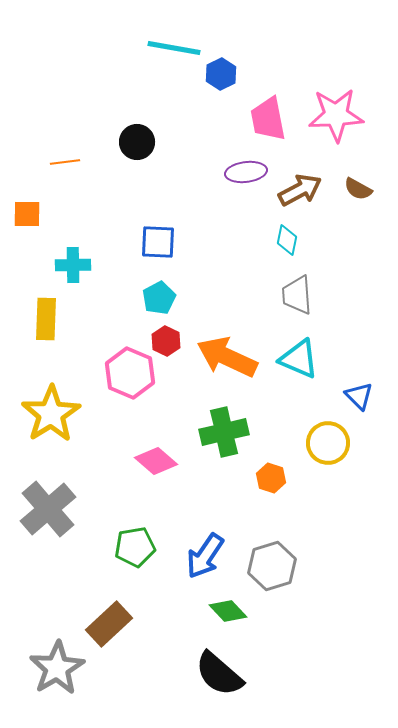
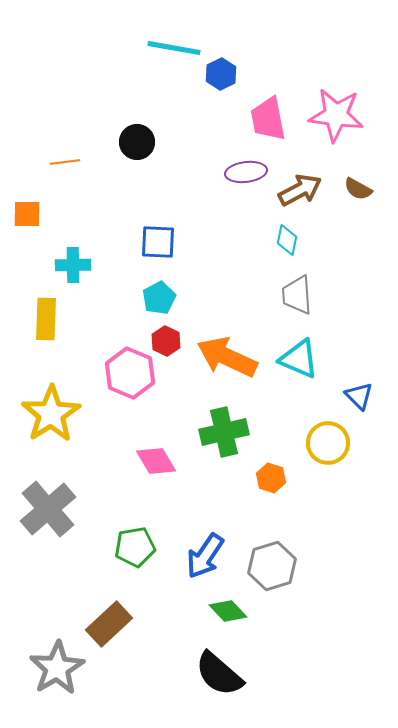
pink star: rotated 10 degrees clockwise
pink diamond: rotated 18 degrees clockwise
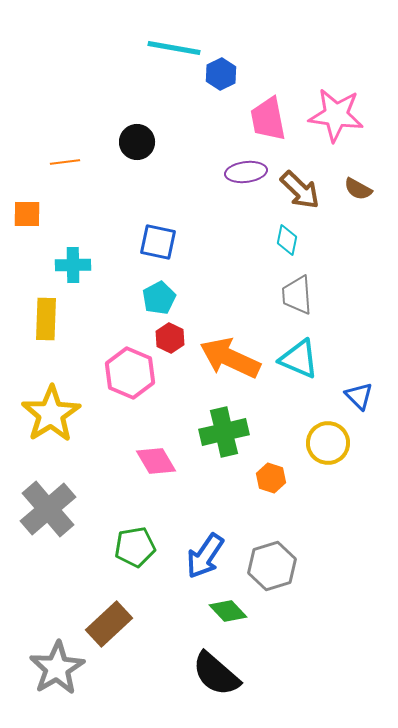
brown arrow: rotated 72 degrees clockwise
blue square: rotated 9 degrees clockwise
red hexagon: moved 4 px right, 3 px up
orange arrow: moved 3 px right, 1 px down
black semicircle: moved 3 px left
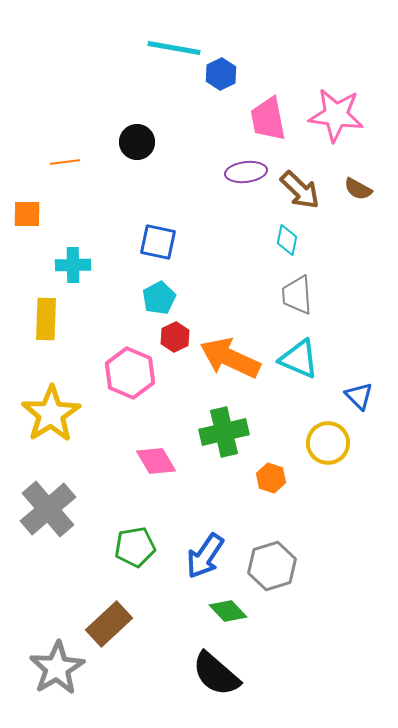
red hexagon: moved 5 px right, 1 px up; rotated 8 degrees clockwise
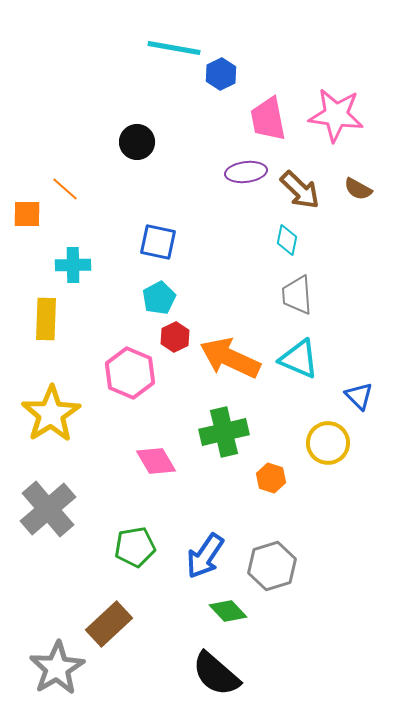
orange line: moved 27 px down; rotated 48 degrees clockwise
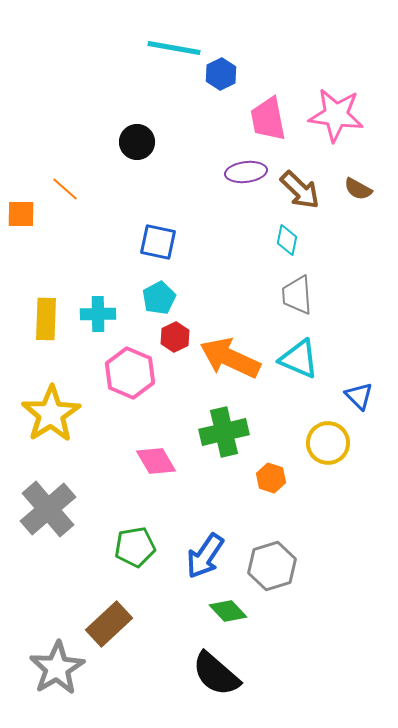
orange square: moved 6 px left
cyan cross: moved 25 px right, 49 px down
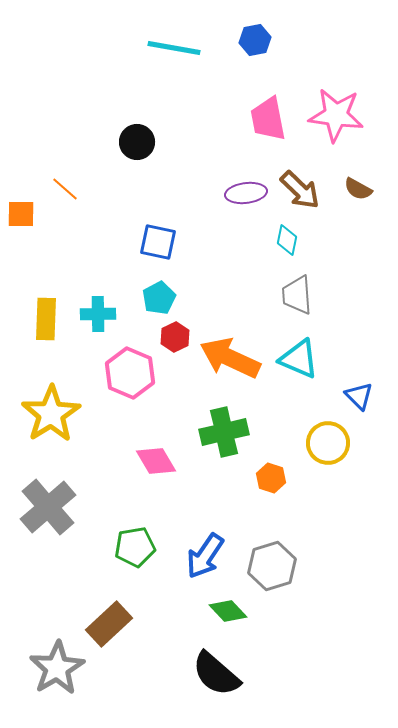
blue hexagon: moved 34 px right, 34 px up; rotated 16 degrees clockwise
purple ellipse: moved 21 px down
gray cross: moved 2 px up
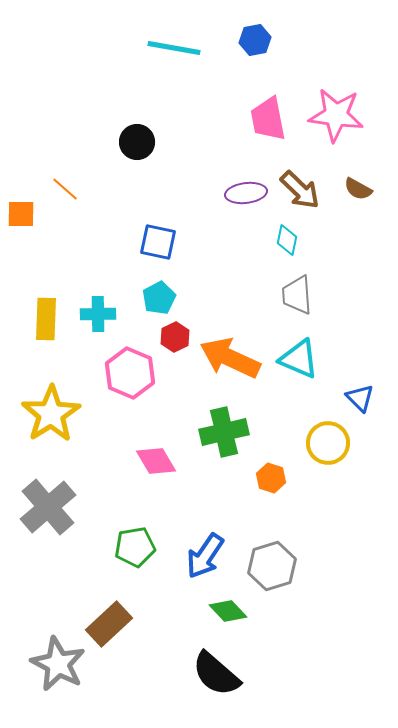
blue triangle: moved 1 px right, 2 px down
gray star: moved 1 px right, 4 px up; rotated 14 degrees counterclockwise
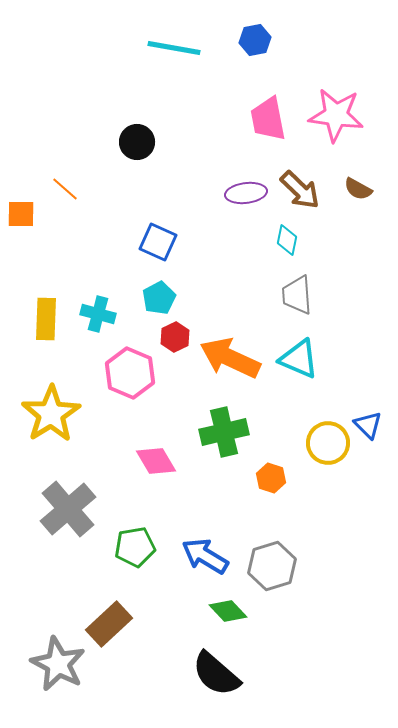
blue square: rotated 12 degrees clockwise
cyan cross: rotated 16 degrees clockwise
blue triangle: moved 8 px right, 27 px down
gray cross: moved 20 px right, 2 px down
blue arrow: rotated 87 degrees clockwise
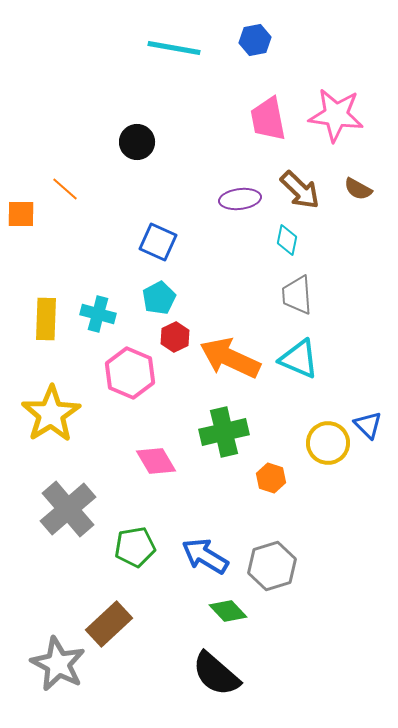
purple ellipse: moved 6 px left, 6 px down
